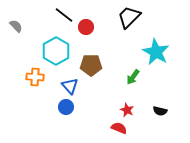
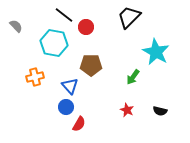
cyan hexagon: moved 2 px left, 8 px up; rotated 20 degrees counterclockwise
orange cross: rotated 18 degrees counterclockwise
red semicircle: moved 40 px left, 4 px up; rotated 98 degrees clockwise
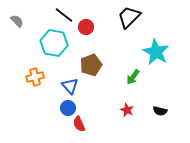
gray semicircle: moved 1 px right, 5 px up
brown pentagon: rotated 20 degrees counterclockwise
blue circle: moved 2 px right, 1 px down
red semicircle: rotated 126 degrees clockwise
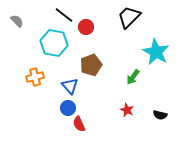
black semicircle: moved 4 px down
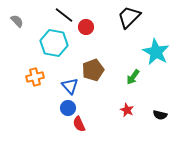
brown pentagon: moved 2 px right, 5 px down
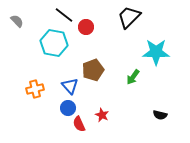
cyan star: rotated 28 degrees counterclockwise
orange cross: moved 12 px down
red star: moved 25 px left, 5 px down
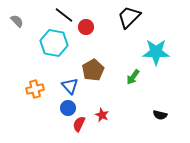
brown pentagon: rotated 10 degrees counterclockwise
red semicircle: rotated 49 degrees clockwise
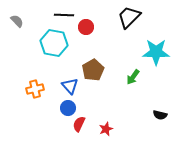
black line: rotated 36 degrees counterclockwise
red star: moved 4 px right, 14 px down; rotated 24 degrees clockwise
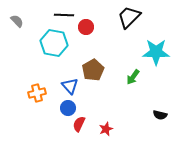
orange cross: moved 2 px right, 4 px down
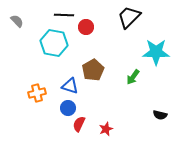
blue triangle: rotated 30 degrees counterclockwise
